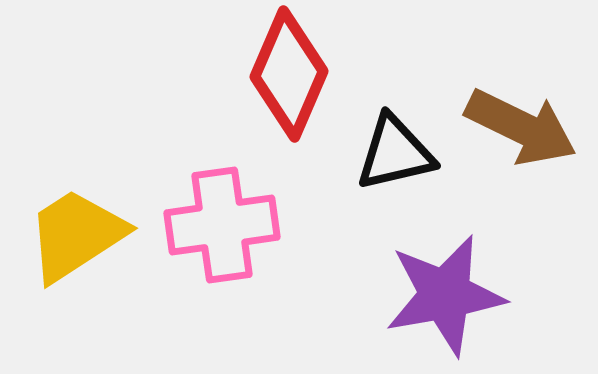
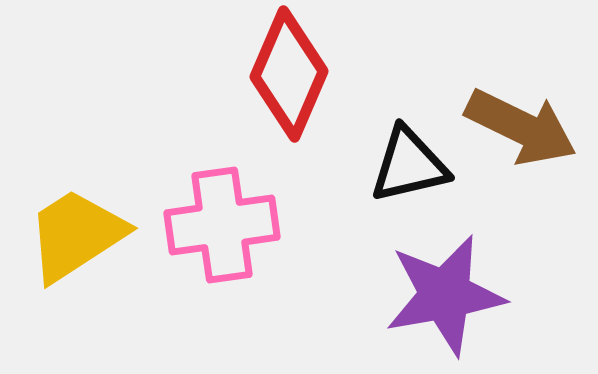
black triangle: moved 14 px right, 12 px down
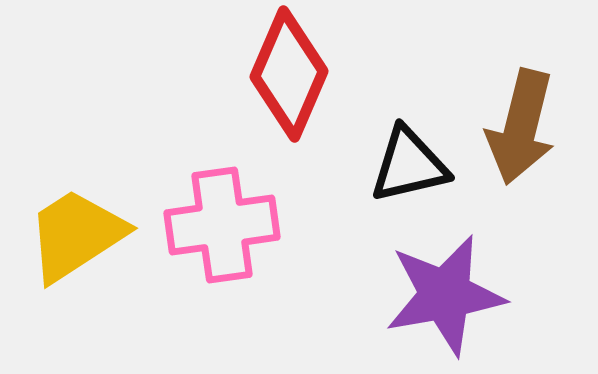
brown arrow: rotated 78 degrees clockwise
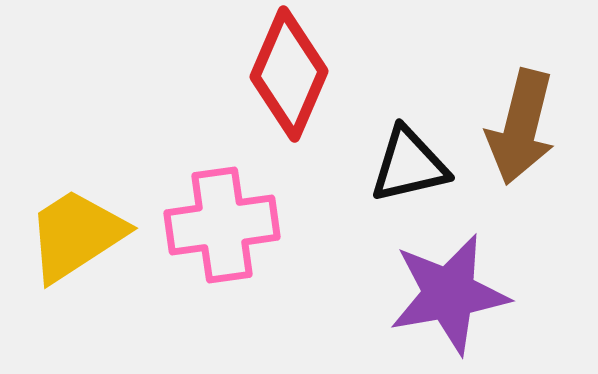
purple star: moved 4 px right, 1 px up
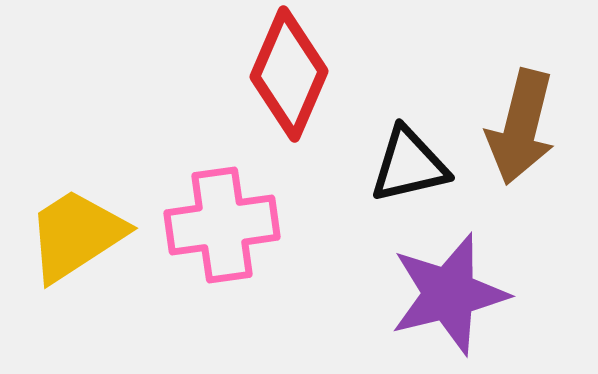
purple star: rotated 4 degrees counterclockwise
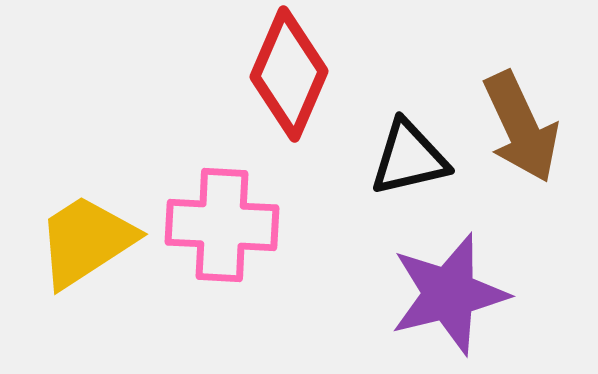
brown arrow: rotated 39 degrees counterclockwise
black triangle: moved 7 px up
pink cross: rotated 11 degrees clockwise
yellow trapezoid: moved 10 px right, 6 px down
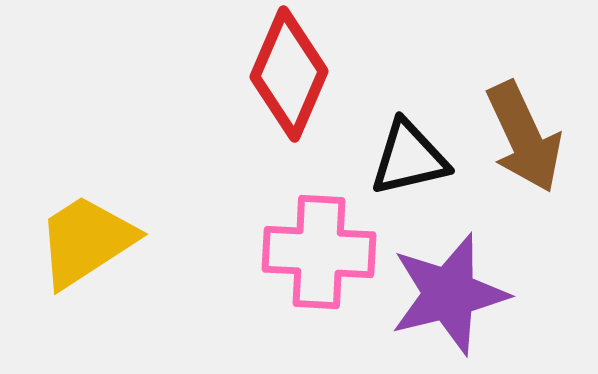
brown arrow: moved 3 px right, 10 px down
pink cross: moved 97 px right, 27 px down
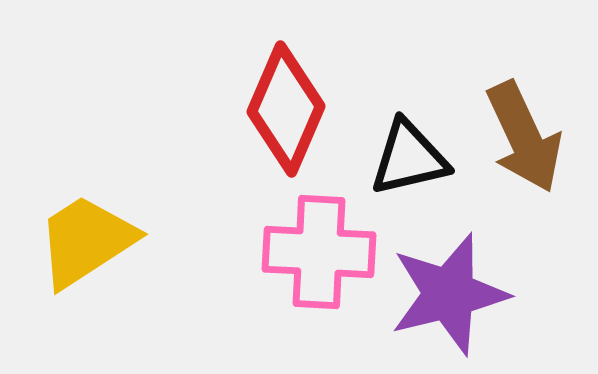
red diamond: moved 3 px left, 35 px down
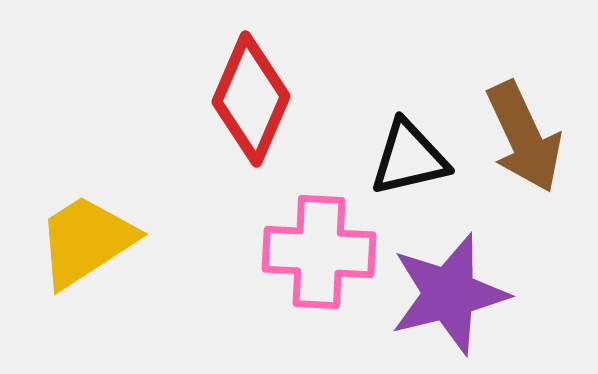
red diamond: moved 35 px left, 10 px up
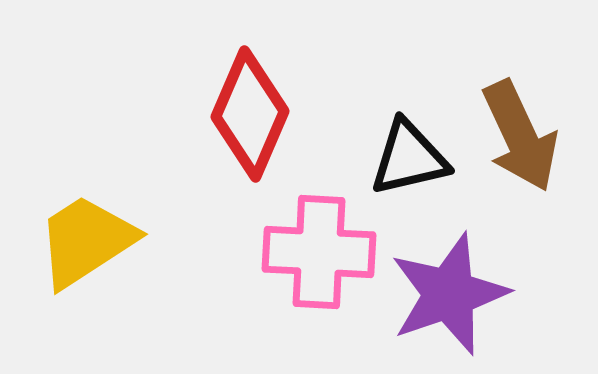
red diamond: moved 1 px left, 15 px down
brown arrow: moved 4 px left, 1 px up
purple star: rotated 5 degrees counterclockwise
